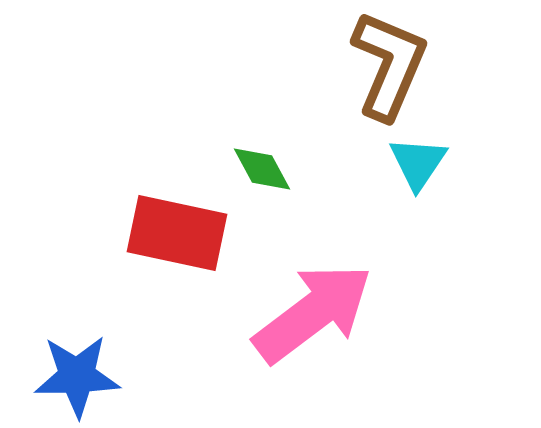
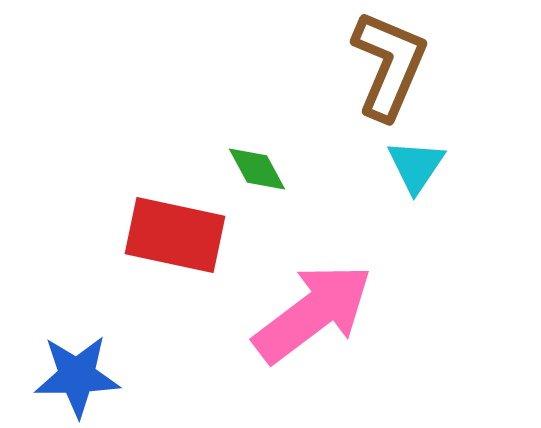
cyan triangle: moved 2 px left, 3 px down
green diamond: moved 5 px left
red rectangle: moved 2 px left, 2 px down
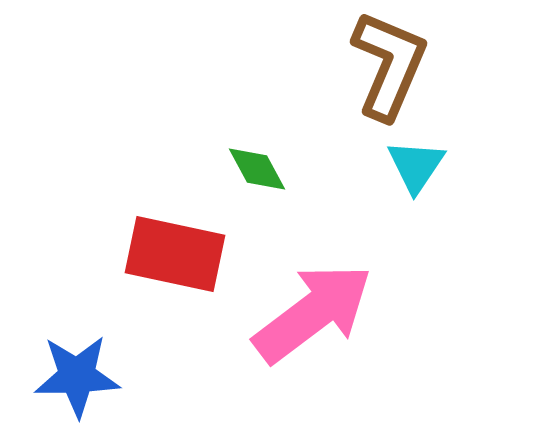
red rectangle: moved 19 px down
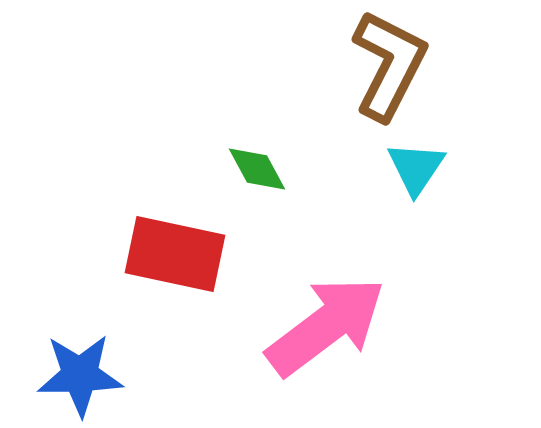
brown L-shape: rotated 4 degrees clockwise
cyan triangle: moved 2 px down
pink arrow: moved 13 px right, 13 px down
blue star: moved 3 px right, 1 px up
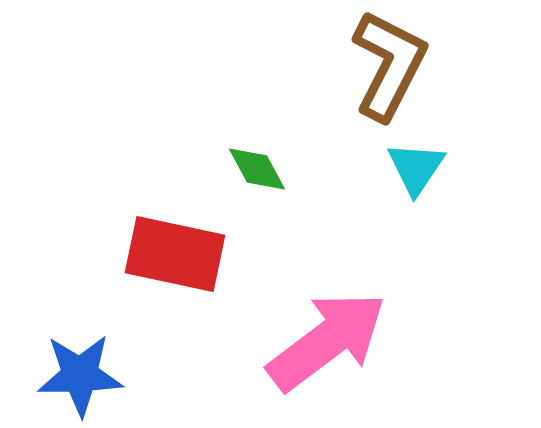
pink arrow: moved 1 px right, 15 px down
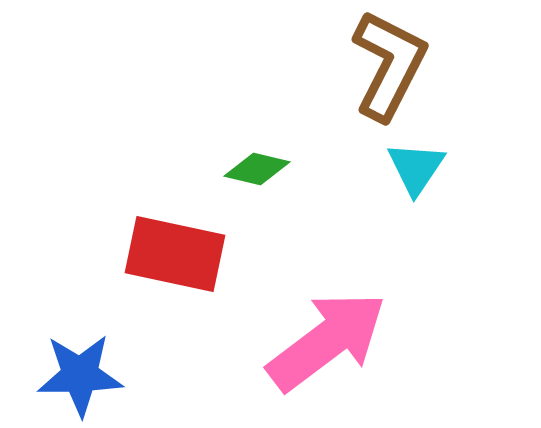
green diamond: rotated 48 degrees counterclockwise
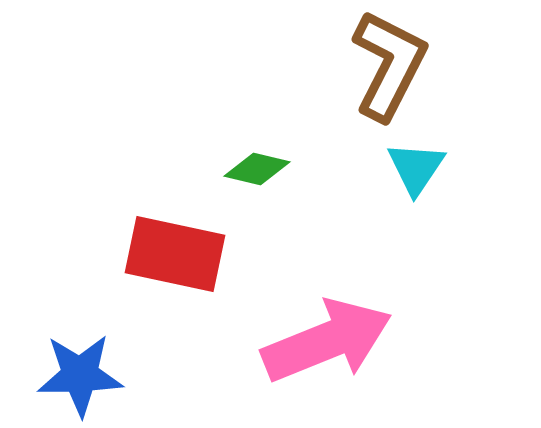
pink arrow: rotated 15 degrees clockwise
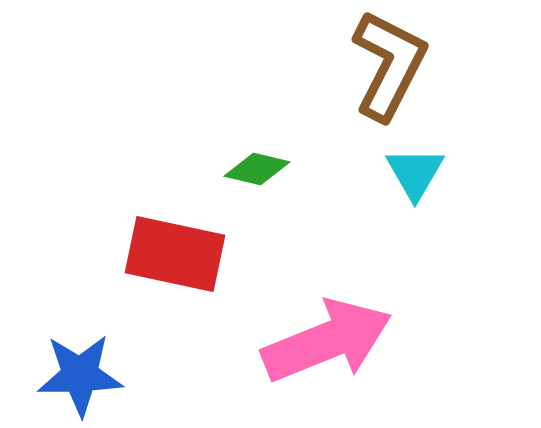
cyan triangle: moved 1 px left, 5 px down; rotated 4 degrees counterclockwise
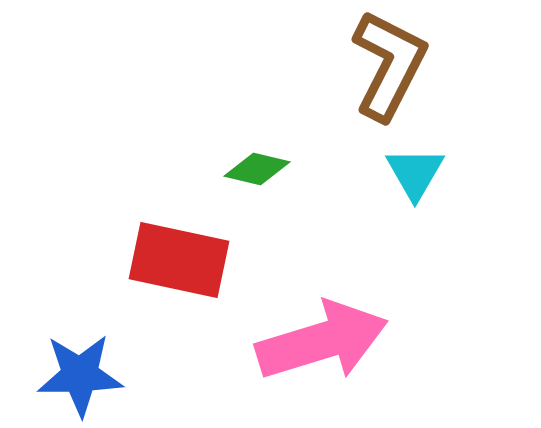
red rectangle: moved 4 px right, 6 px down
pink arrow: moved 5 px left; rotated 5 degrees clockwise
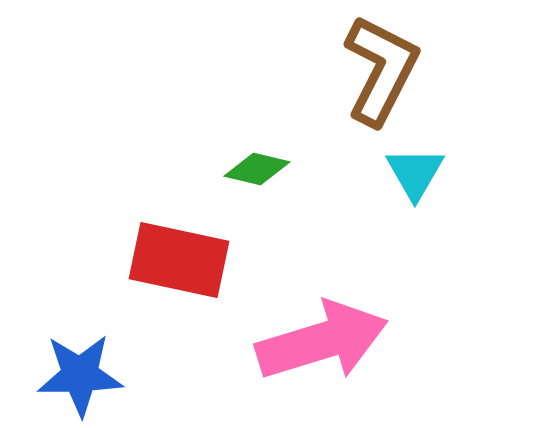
brown L-shape: moved 8 px left, 5 px down
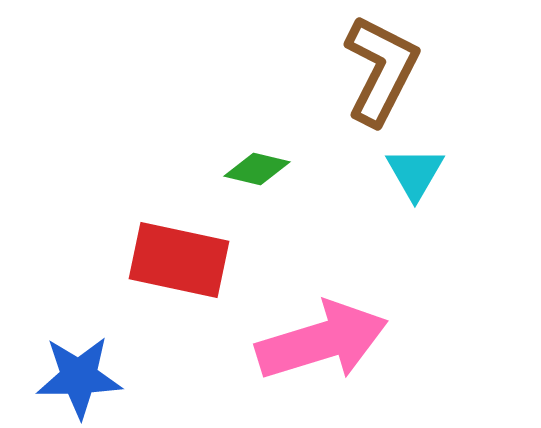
blue star: moved 1 px left, 2 px down
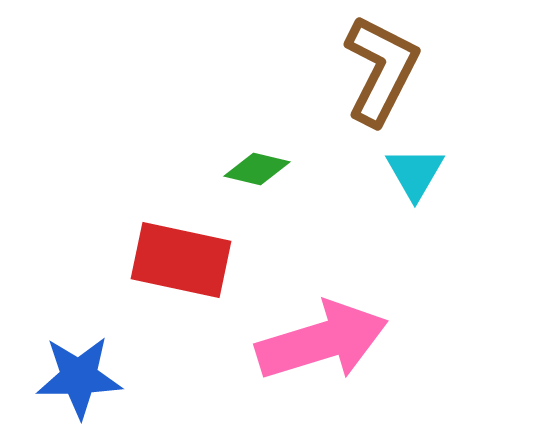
red rectangle: moved 2 px right
